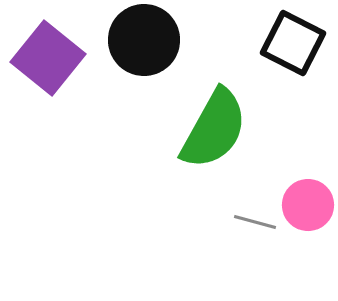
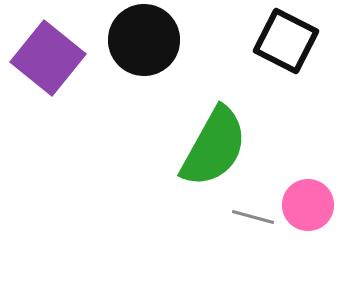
black square: moved 7 px left, 2 px up
green semicircle: moved 18 px down
gray line: moved 2 px left, 5 px up
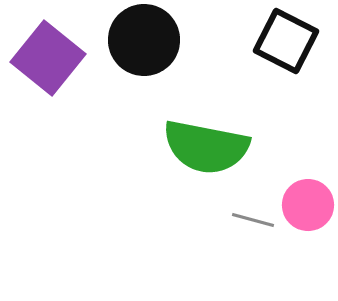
green semicircle: moved 8 px left; rotated 72 degrees clockwise
gray line: moved 3 px down
